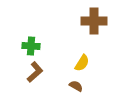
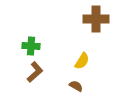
brown cross: moved 2 px right, 2 px up
yellow semicircle: moved 2 px up
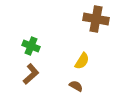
brown cross: rotated 10 degrees clockwise
green cross: rotated 18 degrees clockwise
brown L-shape: moved 4 px left, 2 px down
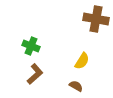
brown L-shape: moved 4 px right
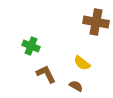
brown cross: moved 3 px down
yellow semicircle: moved 2 px down; rotated 96 degrees clockwise
brown L-shape: moved 11 px right; rotated 75 degrees counterclockwise
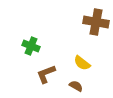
brown L-shape: rotated 85 degrees counterclockwise
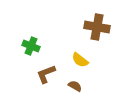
brown cross: moved 1 px right, 5 px down
yellow semicircle: moved 2 px left, 3 px up
brown semicircle: moved 1 px left
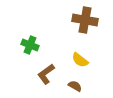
brown cross: moved 12 px left, 7 px up
green cross: moved 1 px left, 1 px up
brown L-shape: rotated 15 degrees counterclockwise
